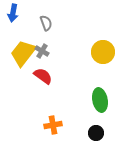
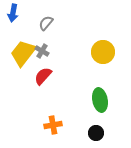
gray semicircle: rotated 119 degrees counterclockwise
red semicircle: rotated 84 degrees counterclockwise
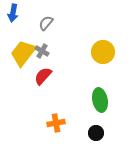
orange cross: moved 3 px right, 2 px up
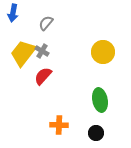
orange cross: moved 3 px right, 2 px down; rotated 12 degrees clockwise
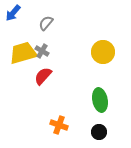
blue arrow: rotated 30 degrees clockwise
yellow trapezoid: rotated 36 degrees clockwise
orange cross: rotated 18 degrees clockwise
black circle: moved 3 px right, 1 px up
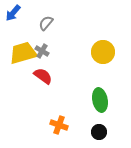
red semicircle: rotated 84 degrees clockwise
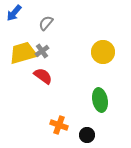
blue arrow: moved 1 px right
gray cross: rotated 24 degrees clockwise
black circle: moved 12 px left, 3 px down
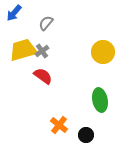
yellow trapezoid: moved 3 px up
orange cross: rotated 18 degrees clockwise
black circle: moved 1 px left
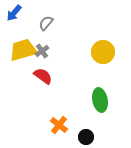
black circle: moved 2 px down
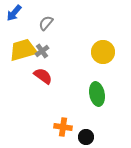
green ellipse: moved 3 px left, 6 px up
orange cross: moved 4 px right, 2 px down; rotated 30 degrees counterclockwise
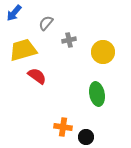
gray cross: moved 27 px right, 11 px up; rotated 24 degrees clockwise
red semicircle: moved 6 px left
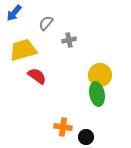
yellow circle: moved 3 px left, 23 px down
